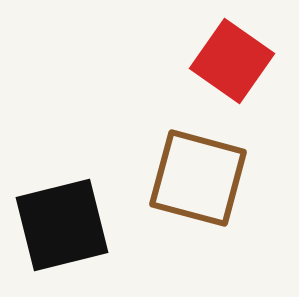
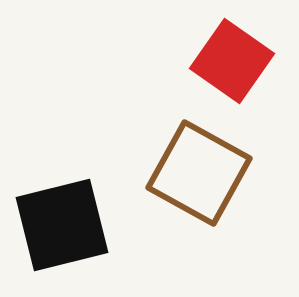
brown square: moved 1 px right, 5 px up; rotated 14 degrees clockwise
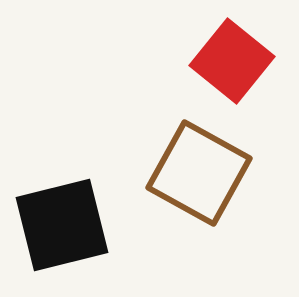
red square: rotated 4 degrees clockwise
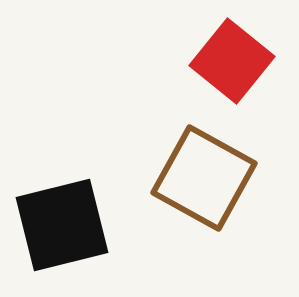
brown square: moved 5 px right, 5 px down
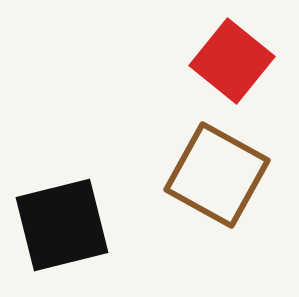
brown square: moved 13 px right, 3 px up
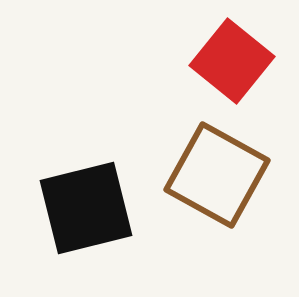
black square: moved 24 px right, 17 px up
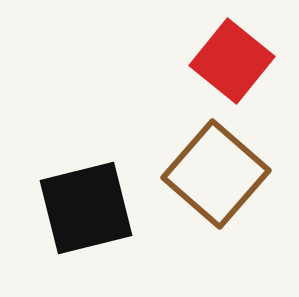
brown square: moved 1 px left, 1 px up; rotated 12 degrees clockwise
